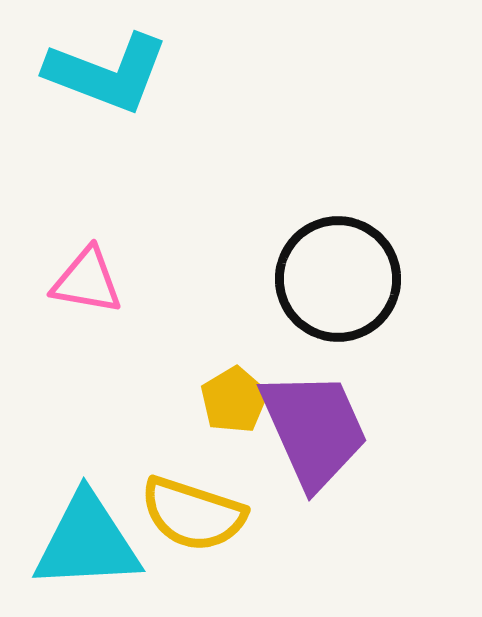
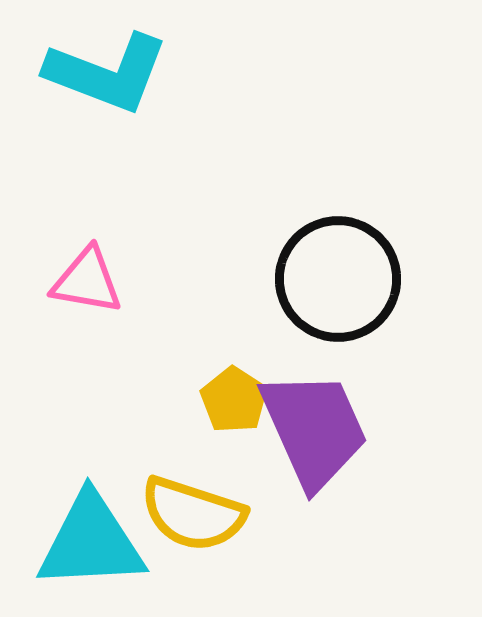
yellow pentagon: rotated 8 degrees counterclockwise
cyan triangle: moved 4 px right
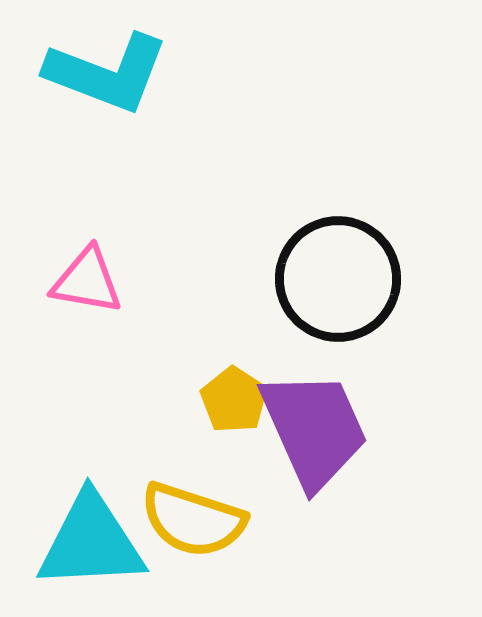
yellow semicircle: moved 6 px down
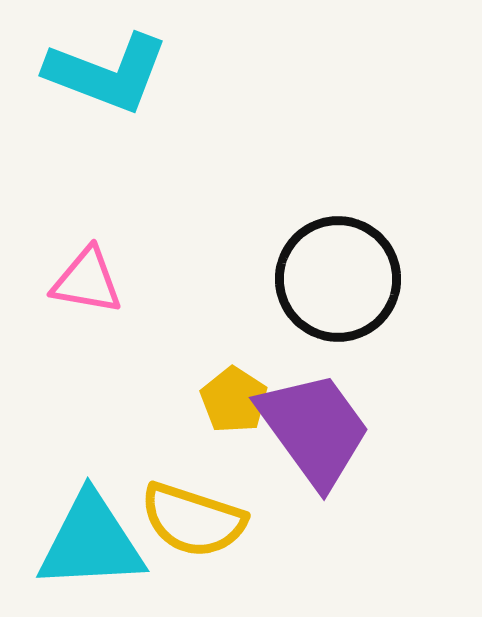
purple trapezoid: rotated 12 degrees counterclockwise
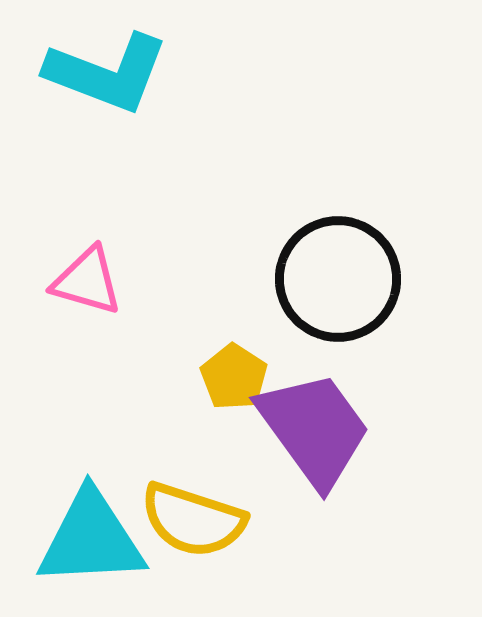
pink triangle: rotated 6 degrees clockwise
yellow pentagon: moved 23 px up
cyan triangle: moved 3 px up
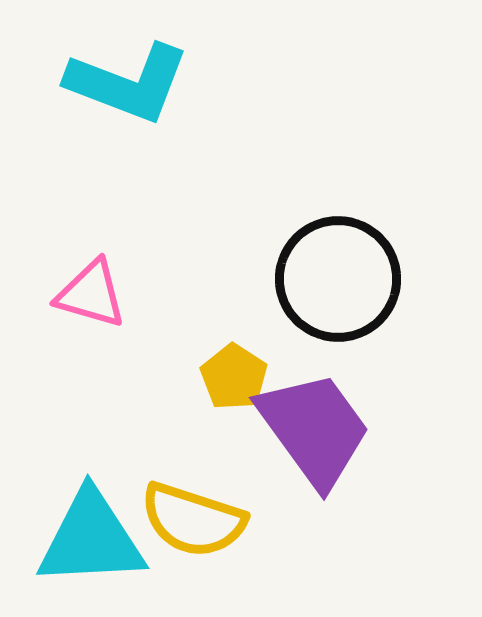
cyan L-shape: moved 21 px right, 10 px down
pink triangle: moved 4 px right, 13 px down
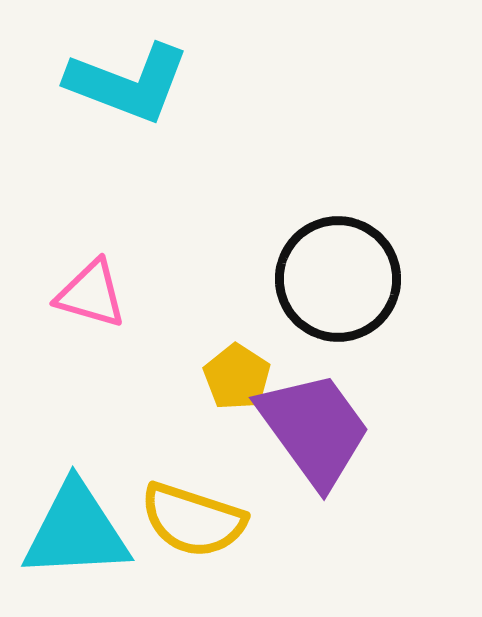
yellow pentagon: moved 3 px right
cyan triangle: moved 15 px left, 8 px up
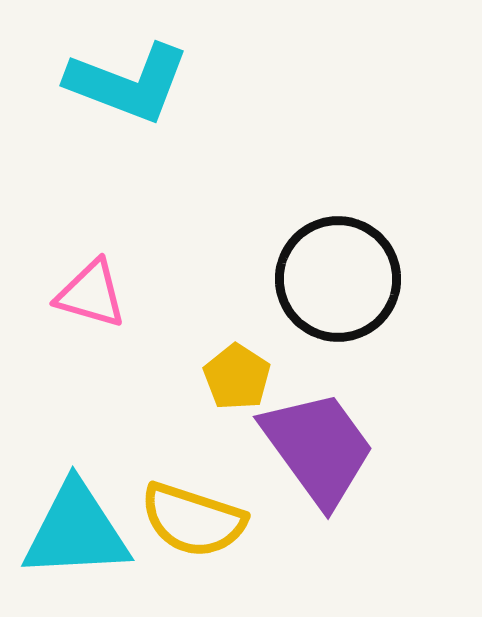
purple trapezoid: moved 4 px right, 19 px down
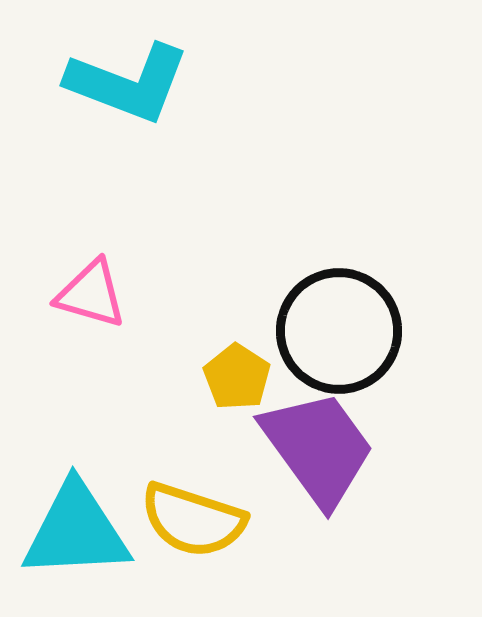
black circle: moved 1 px right, 52 px down
